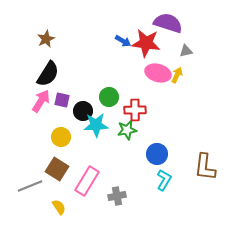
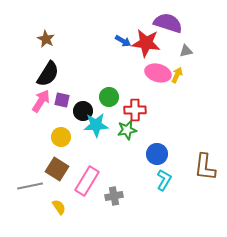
brown star: rotated 18 degrees counterclockwise
gray line: rotated 10 degrees clockwise
gray cross: moved 3 px left
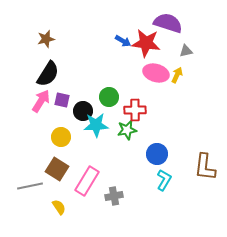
brown star: rotated 30 degrees clockwise
pink ellipse: moved 2 px left
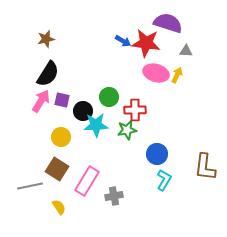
gray triangle: rotated 16 degrees clockwise
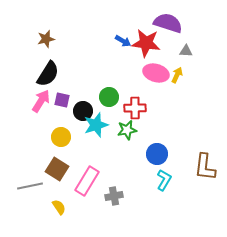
red cross: moved 2 px up
cyan star: rotated 15 degrees counterclockwise
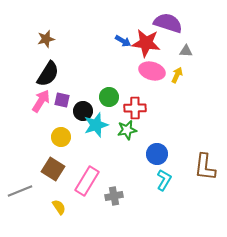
pink ellipse: moved 4 px left, 2 px up
brown square: moved 4 px left
gray line: moved 10 px left, 5 px down; rotated 10 degrees counterclockwise
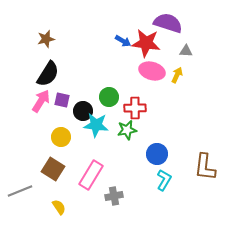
cyan star: rotated 25 degrees clockwise
pink rectangle: moved 4 px right, 6 px up
